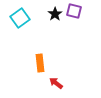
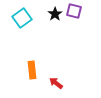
cyan square: moved 2 px right
orange rectangle: moved 8 px left, 7 px down
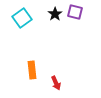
purple square: moved 1 px right, 1 px down
red arrow: rotated 152 degrees counterclockwise
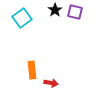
black star: moved 4 px up
red arrow: moved 5 px left; rotated 56 degrees counterclockwise
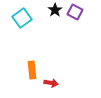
purple square: rotated 14 degrees clockwise
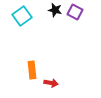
black star: rotated 24 degrees counterclockwise
cyan square: moved 2 px up
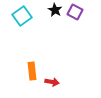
black star: rotated 16 degrees clockwise
orange rectangle: moved 1 px down
red arrow: moved 1 px right, 1 px up
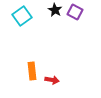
red arrow: moved 2 px up
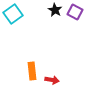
cyan square: moved 9 px left, 2 px up
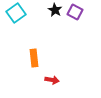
cyan square: moved 3 px right, 1 px up
orange rectangle: moved 2 px right, 13 px up
